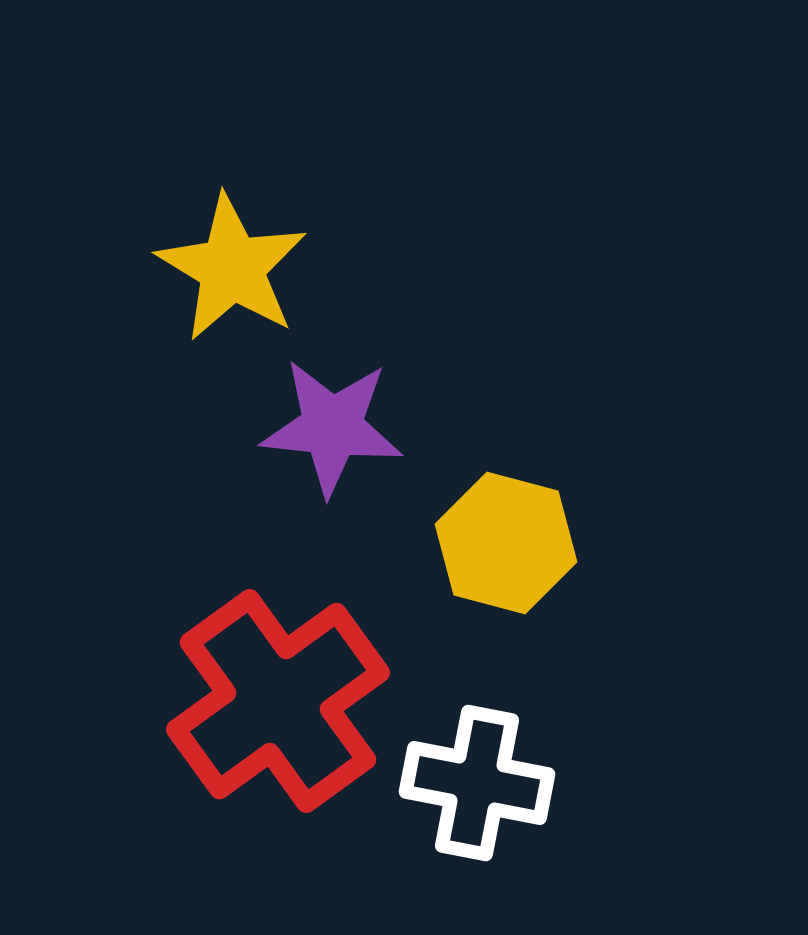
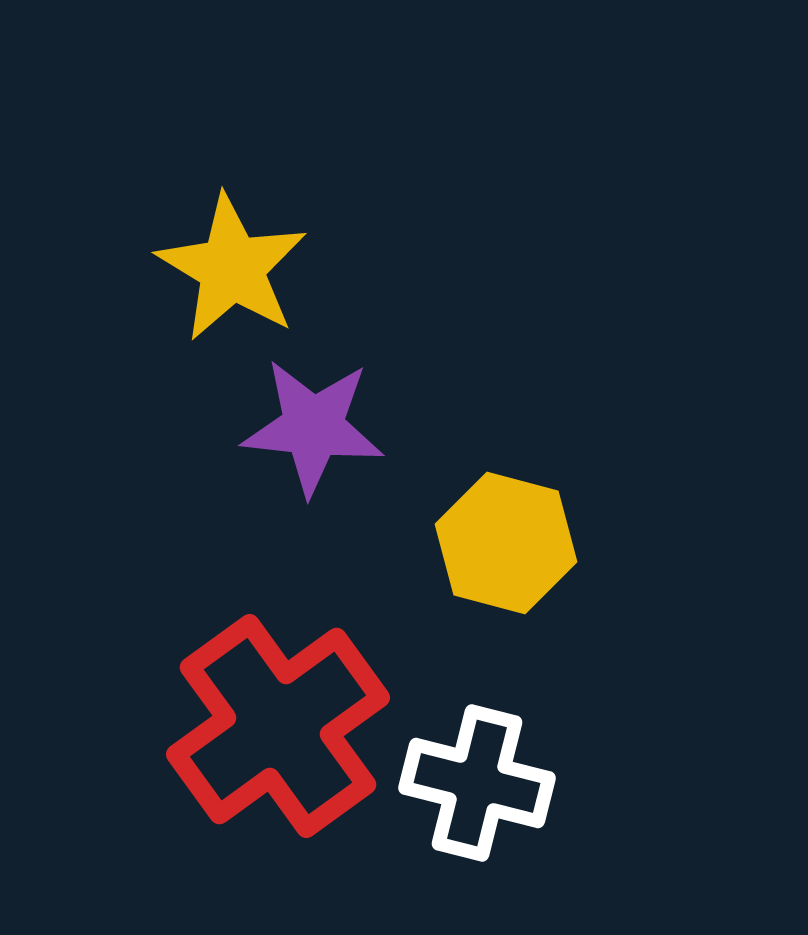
purple star: moved 19 px left
red cross: moved 25 px down
white cross: rotated 3 degrees clockwise
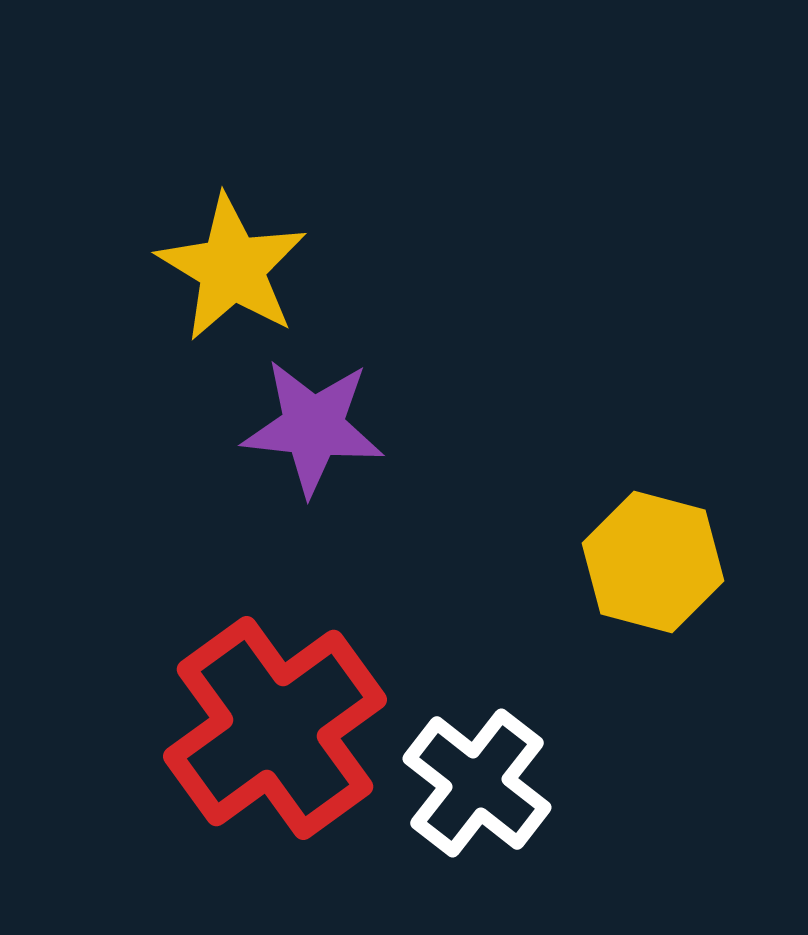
yellow hexagon: moved 147 px right, 19 px down
red cross: moved 3 px left, 2 px down
white cross: rotated 24 degrees clockwise
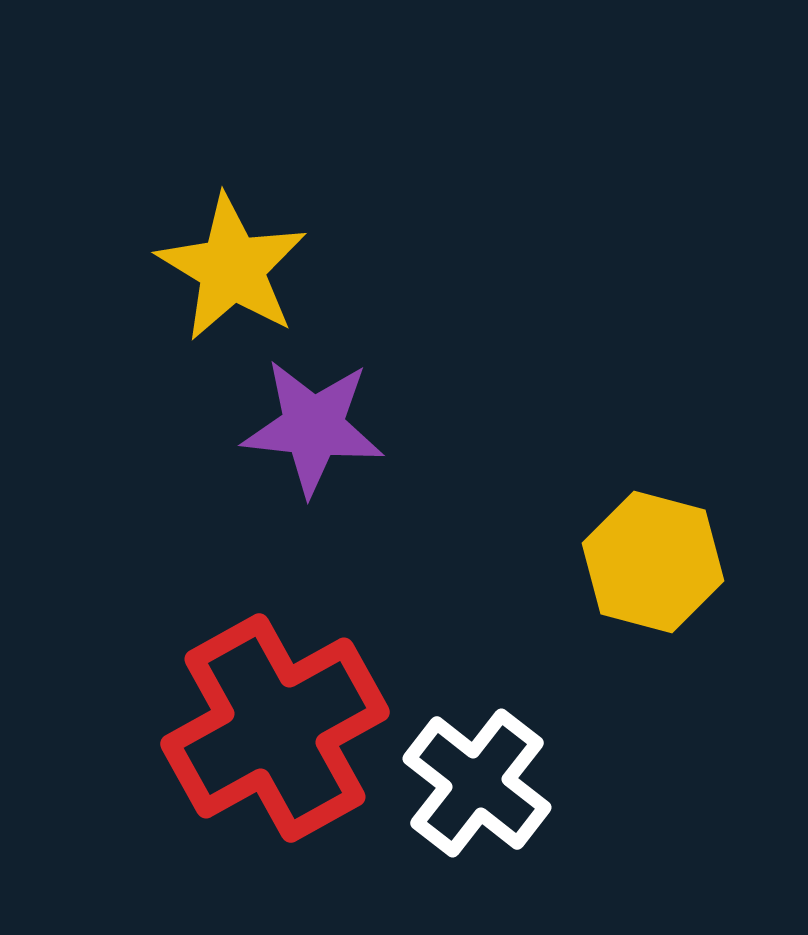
red cross: rotated 7 degrees clockwise
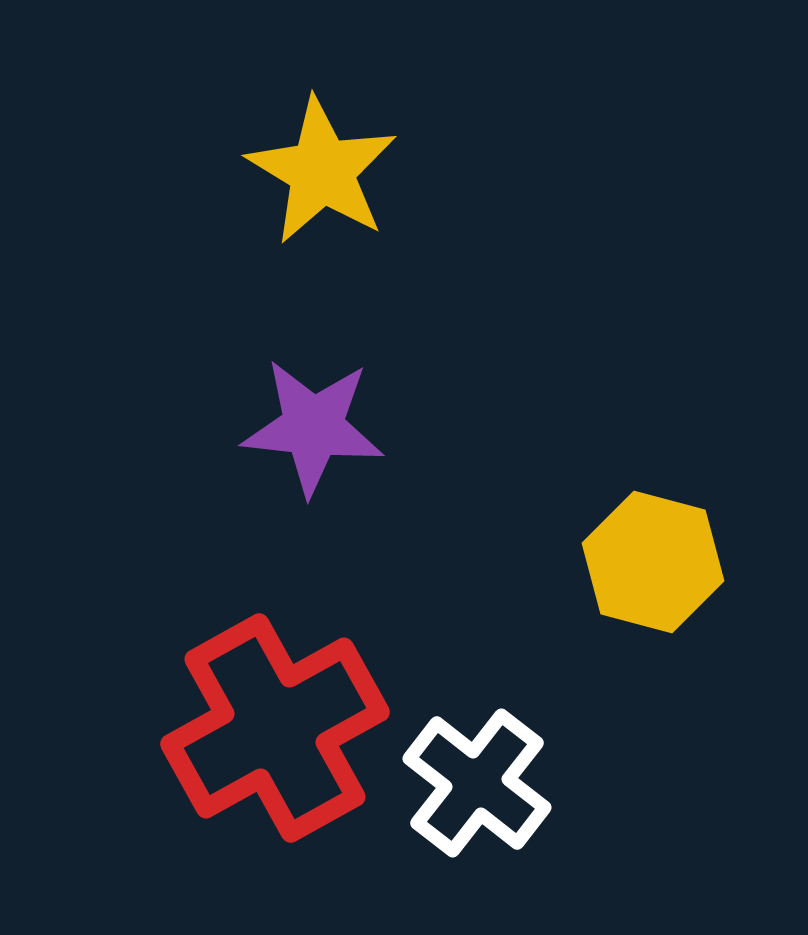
yellow star: moved 90 px right, 97 px up
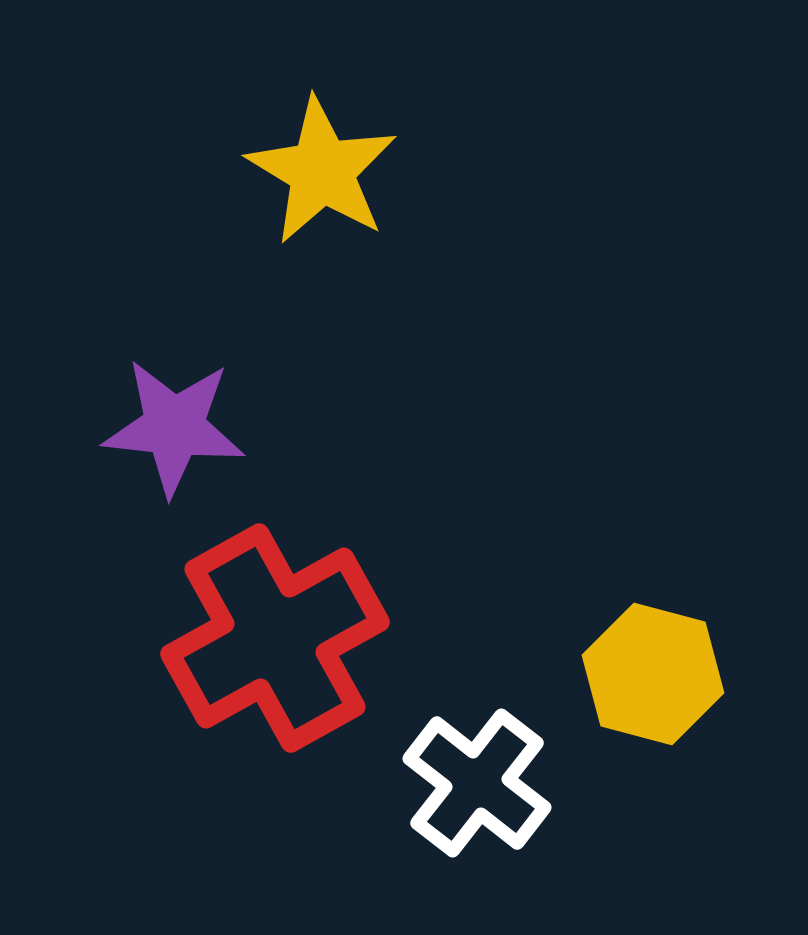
purple star: moved 139 px left
yellow hexagon: moved 112 px down
red cross: moved 90 px up
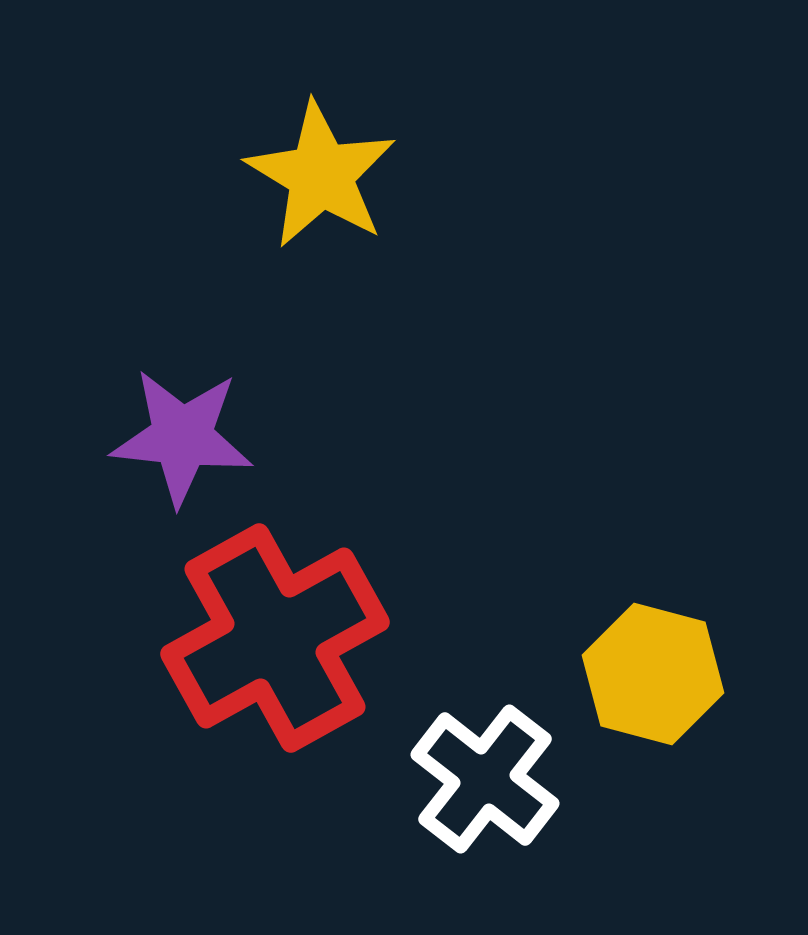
yellow star: moved 1 px left, 4 px down
purple star: moved 8 px right, 10 px down
white cross: moved 8 px right, 4 px up
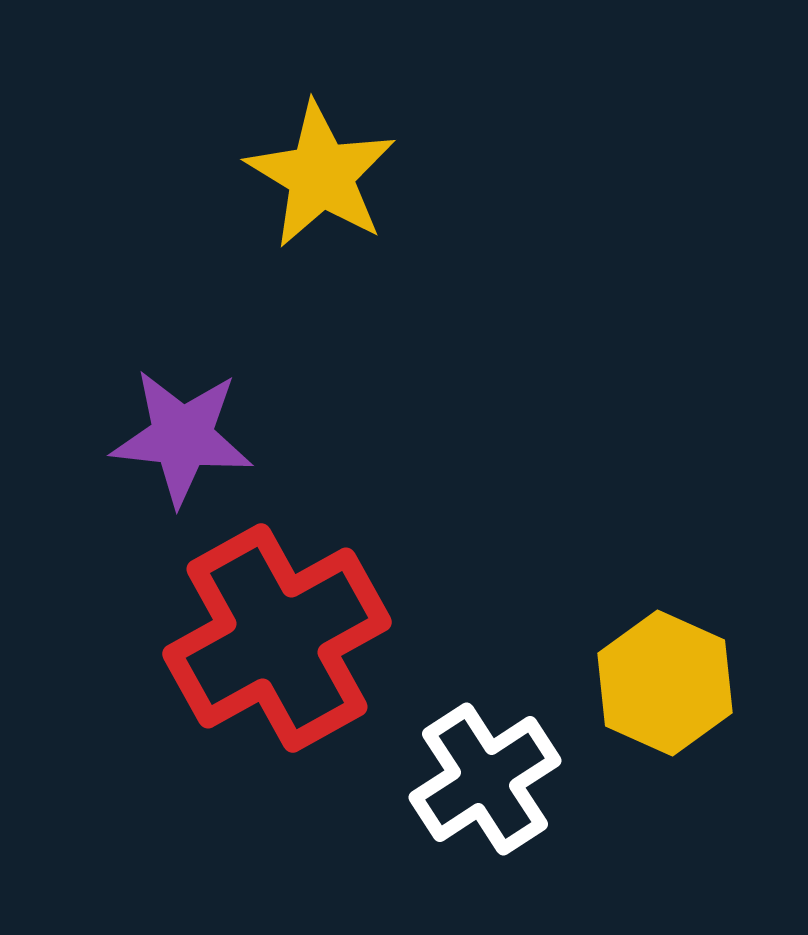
red cross: moved 2 px right
yellow hexagon: moved 12 px right, 9 px down; rotated 9 degrees clockwise
white cross: rotated 19 degrees clockwise
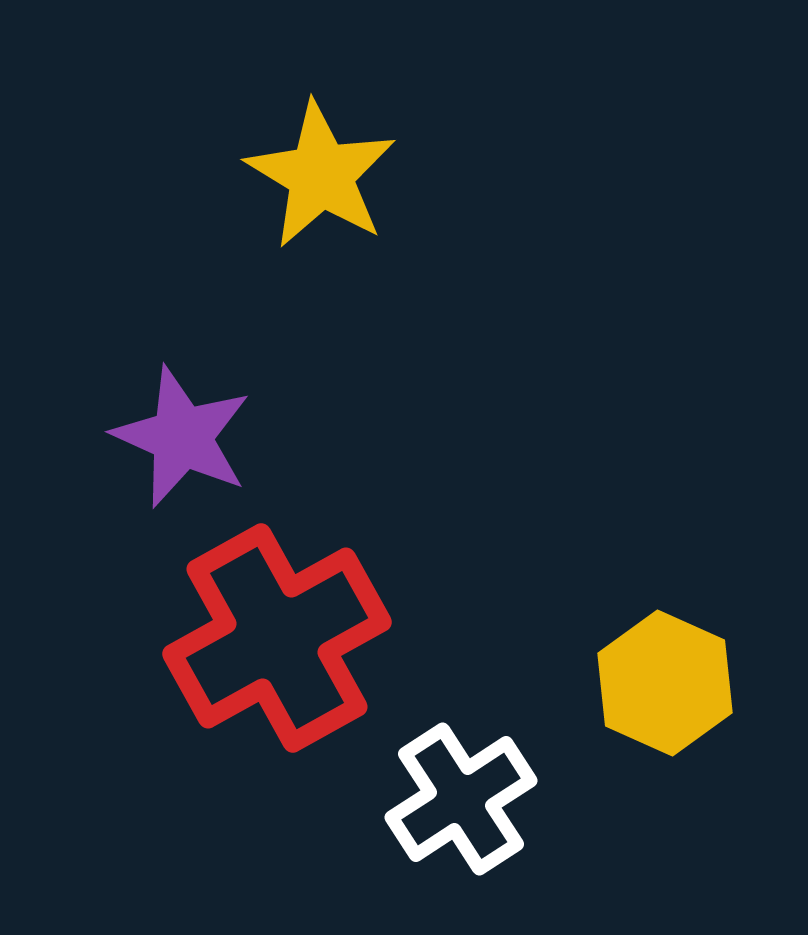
purple star: rotated 18 degrees clockwise
white cross: moved 24 px left, 20 px down
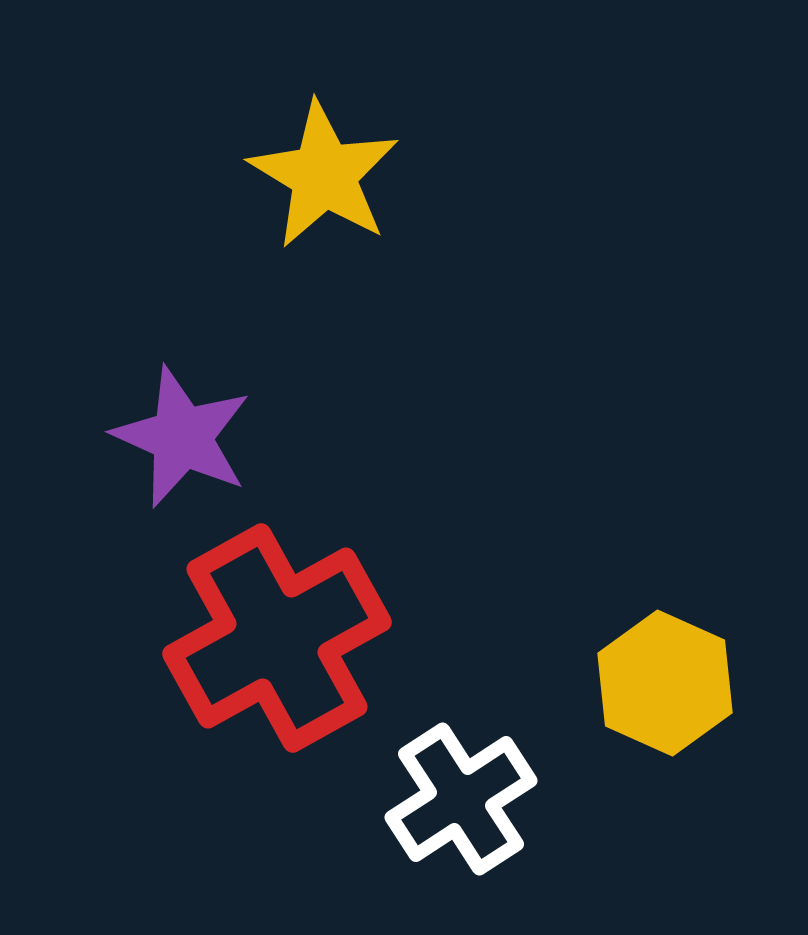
yellow star: moved 3 px right
